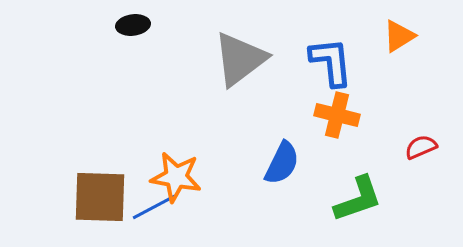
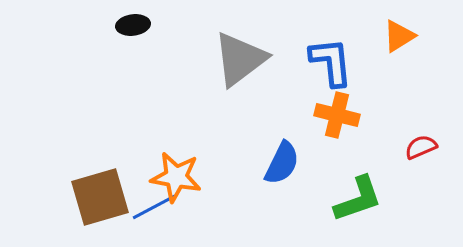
brown square: rotated 18 degrees counterclockwise
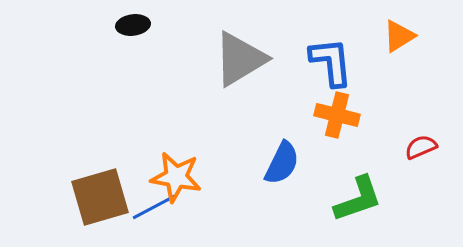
gray triangle: rotated 6 degrees clockwise
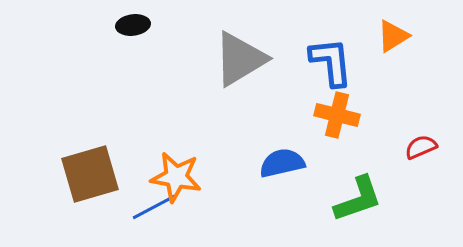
orange triangle: moved 6 px left
blue semicircle: rotated 129 degrees counterclockwise
brown square: moved 10 px left, 23 px up
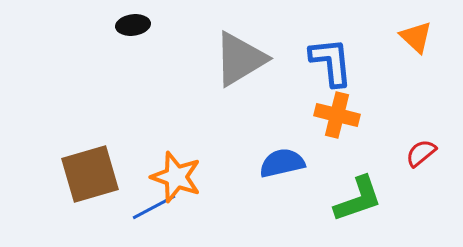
orange triangle: moved 23 px right, 1 px down; rotated 45 degrees counterclockwise
red semicircle: moved 6 px down; rotated 16 degrees counterclockwise
orange star: rotated 9 degrees clockwise
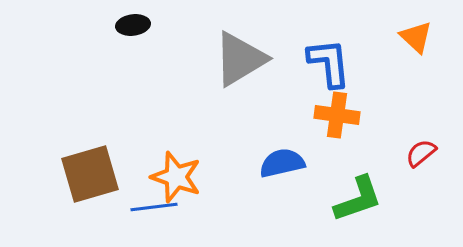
blue L-shape: moved 2 px left, 1 px down
orange cross: rotated 6 degrees counterclockwise
blue line: rotated 21 degrees clockwise
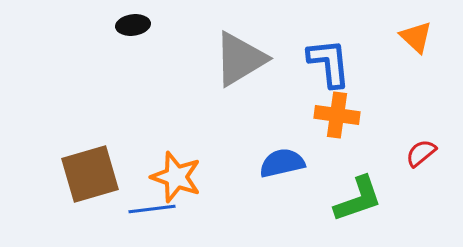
blue line: moved 2 px left, 2 px down
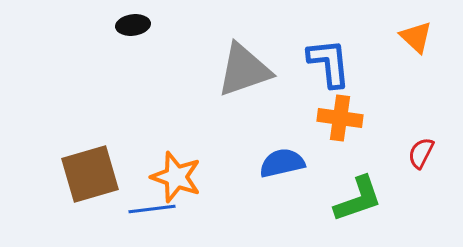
gray triangle: moved 4 px right, 11 px down; rotated 12 degrees clockwise
orange cross: moved 3 px right, 3 px down
red semicircle: rotated 24 degrees counterclockwise
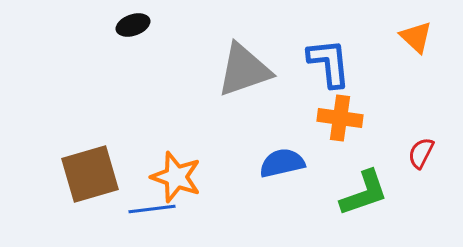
black ellipse: rotated 12 degrees counterclockwise
green L-shape: moved 6 px right, 6 px up
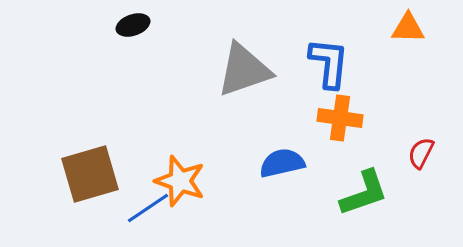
orange triangle: moved 8 px left, 9 px up; rotated 42 degrees counterclockwise
blue L-shape: rotated 12 degrees clockwise
orange star: moved 4 px right, 4 px down
blue line: moved 4 px left, 1 px up; rotated 27 degrees counterclockwise
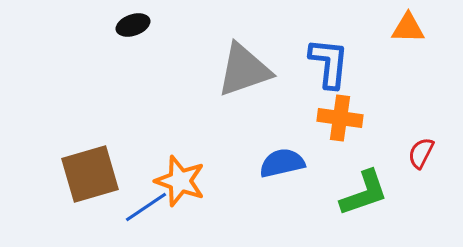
blue line: moved 2 px left, 1 px up
